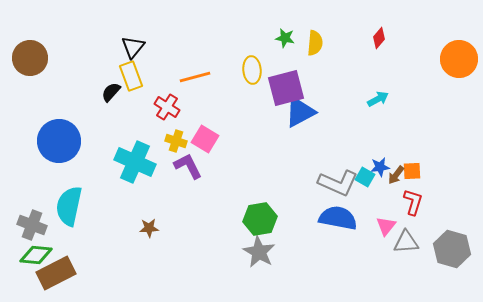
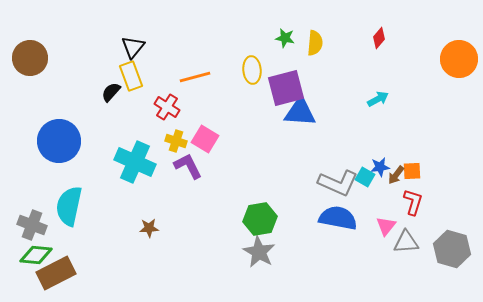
blue triangle: rotated 32 degrees clockwise
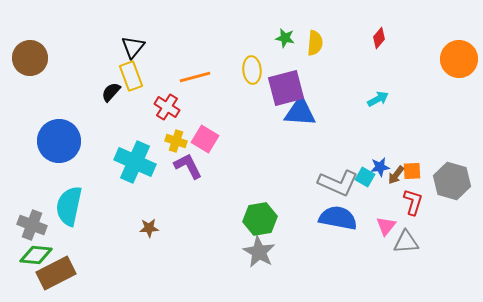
gray hexagon: moved 68 px up
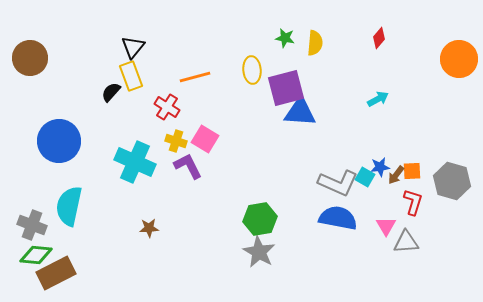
pink triangle: rotated 10 degrees counterclockwise
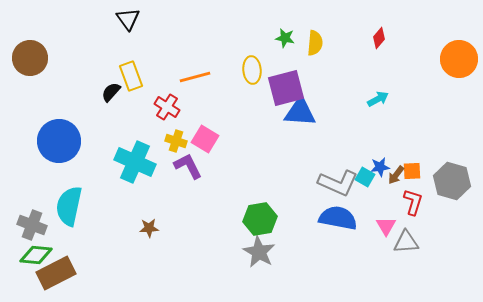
black triangle: moved 5 px left, 28 px up; rotated 15 degrees counterclockwise
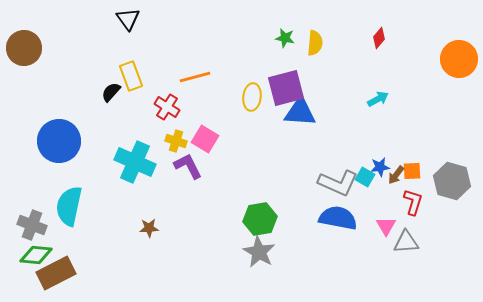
brown circle: moved 6 px left, 10 px up
yellow ellipse: moved 27 px down; rotated 12 degrees clockwise
